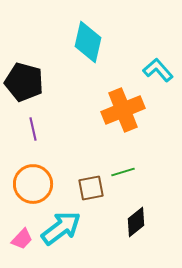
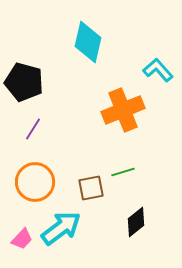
purple line: rotated 45 degrees clockwise
orange circle: moved 2 px right, 2 px up
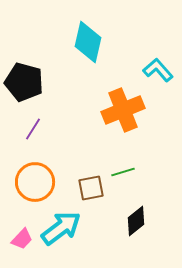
black diamond: moved 1 px up
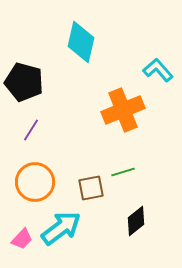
cyan diamond: moved 7 px left
purple line: moved 2 px left, 1 px down
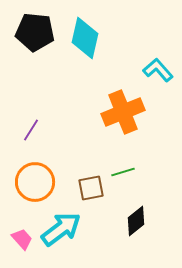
cyan diamond: moved 4 px right, 4 px up
black pentagon: moved 11 px right, 50 px up; rotated 9 degrees counterclockwise
orange cross: moved 2 px down
cyan arrow: moved 1 px down
pink trapezoid: rotated 85 degrees counterclockwise
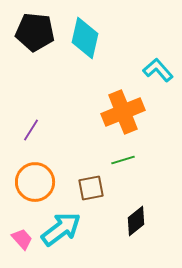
green line: moved 12 px up
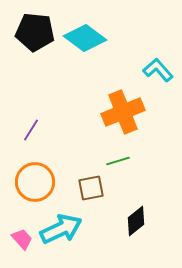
cyan diamond: rotated 66 degrees counterclockwise
green line: moved 5 px left, 1 px down
cyan arrow: rotated 12 degrees clockwise
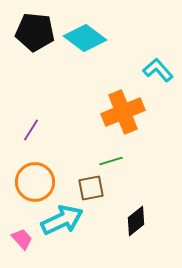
green line: moved 7 px left
cyan arrow: moved 1 px right, 9 px up
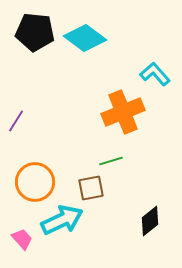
cyan L-shape: moved 3 px left, 4 px down
purple line: moved 15 px left, 9 px up
black diamond: moved 14 px right
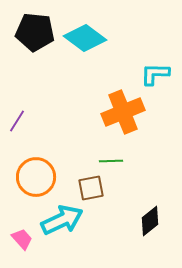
cyan L-shape: rotated 48 degrees counterclockwise
purple line: moved 1 px right
green line: rotated 15 degrees clockwise
orange circle: moved 1 px right, 5 px up
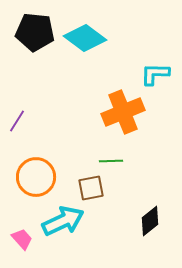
cyan arrow: moved 1 px right, 1 px down
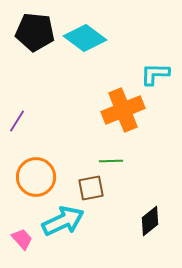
orange cross: moved 2 px up
